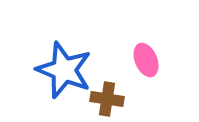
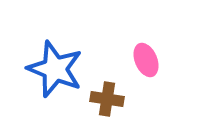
blue star: moved 9 px left, 1 px up
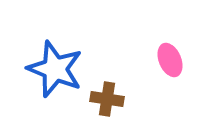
pink ellipse: moved 24 px right
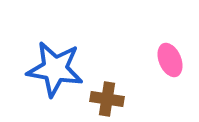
blue star: rotated 12 degrees counterclockwise
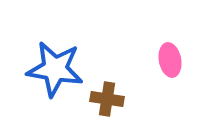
pink ellipse: rotated 12 degrees clockwise
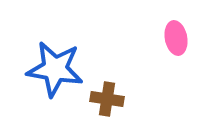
pink ellipse: moved 6 px right, 22 px up
